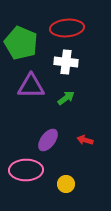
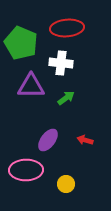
white cross: moved 5 px left, 1 px down
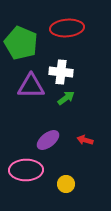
white cross: moved 9 px down
purple ellipse: rotated 15 degrees clockwise
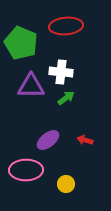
red ellipse: moved 1 px left, 2 px up
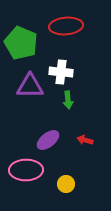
purple triangle: moved 1 px left
green arrow: moved 2 px right, 2 px down; rotated 120 degrees clockwise
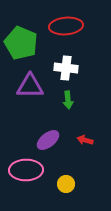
white cross: moved 5 px right, 4 px up
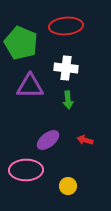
yellow circle: moved 2 px right, 2 px down
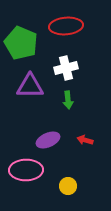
white cross: rotated 20 degrees counterclockwise
purple ellipse: rotated 15 degrees clockwise
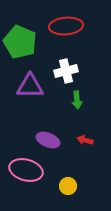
green pentagon: moved 1 px left, 1 px up
white cross: moved 3 px down
green arrow: moved 9 px right
purple ellipse: rotated 45 degrees clockwise
pink ellipse: rotated 16 degrees clockwise
